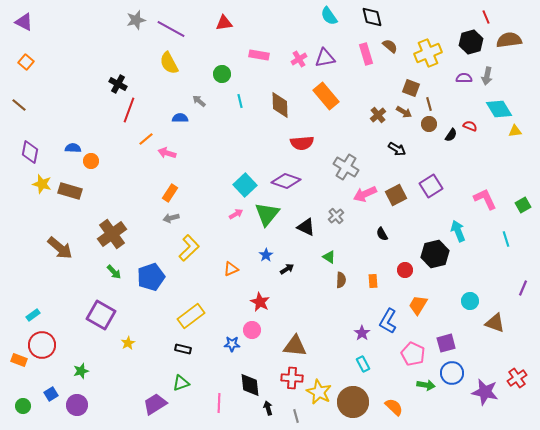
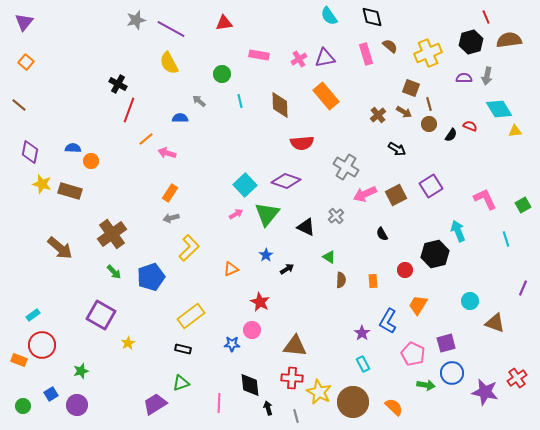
purple triangle at (24, 22): rotated 42 degrees clockwise
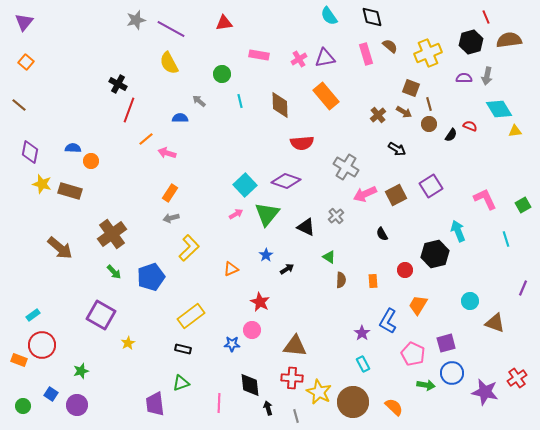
blue square at (51, 394): rotated 24 degrees counterclockwise
purple trapezoid at (155, 404): rotated 65 degrees counterclockwise
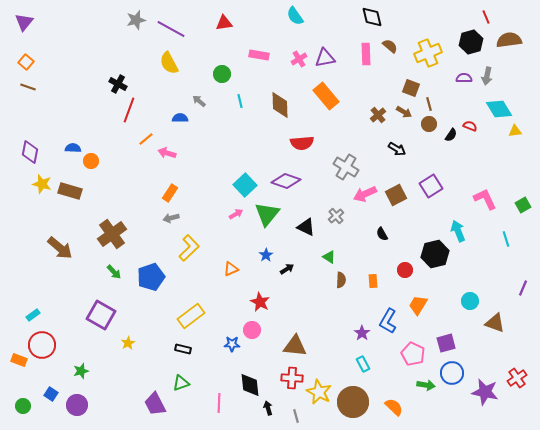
cyan semicircle at (329, 16): moved 34 px left
pink rectangle at (366, 54): rotated 15 degrees clockwise
brown line at (19, 105): moved 9 px right, 18 px up; rotated 21 degrees counterclockwise
purple trapezoid at (155, 404): rotated 20 degrees counterclockwise
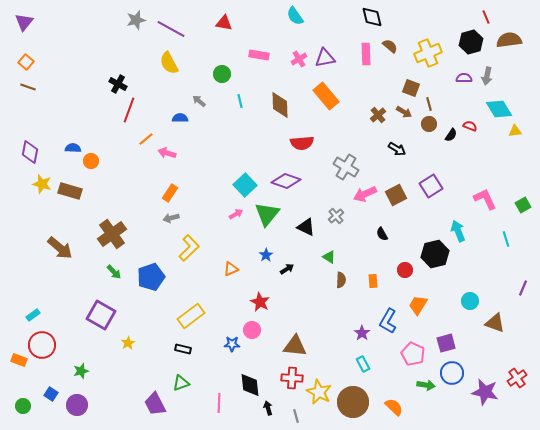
red triangle at (224, 23): rotated 18 degrees clockwise
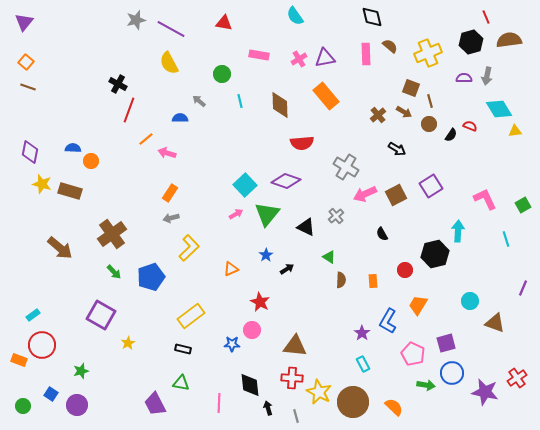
brown line at (429, 104): moved 1 px right, 3 px up
cyan arrow at (458, 231): rotated 25 degrees clockwise
green triangle at (181, 383): rotated 30 degrees clockwise
